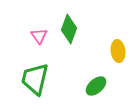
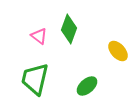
pink triangle: rotated 18 degrees counterclockwise
yellow ellipse: rotated 35 degrees counterclockwise
green ellipse: moved 9 px left
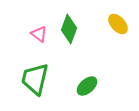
pink triangle: moved 2 px up
yellow ellipse: moved 27 px up
